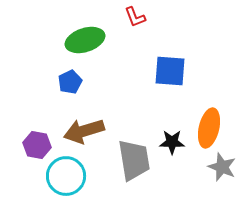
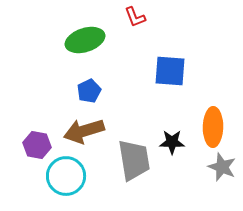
blue pentagon: moved 19 px right, 9 px down
orange ellipse: moved 4 px right, 1 px up; rotated 12 degrees counterclockwise
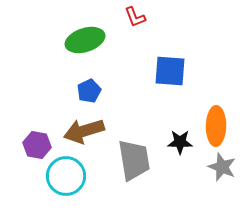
orange ellipse: moved 3 px right, 1 px up
black star: moved 8 px right
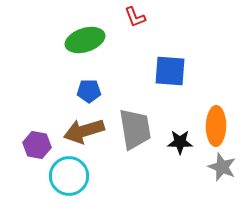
blue pentagon: rotated 25 degrees clockwise
gray trapezoid: moved 1 px right, 31 px up
cyan circle: moved 3 px right
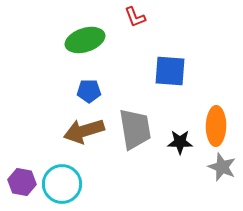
purple hexagon: moved 15 px left, 37 px down
cyan circle: moved 7 px left, 8 px down
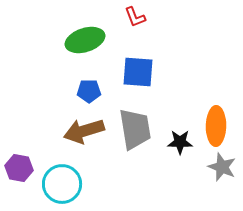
blue square: moved 32 px left, 1 px down
purple hexagon: moved 3 px left, 14 px up
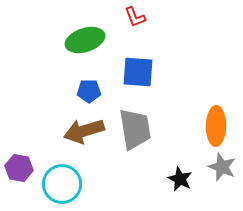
black star: moved 37 px down; rotated 25 degrees clockwise
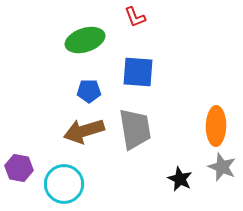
cyan circle: moved 2 px right
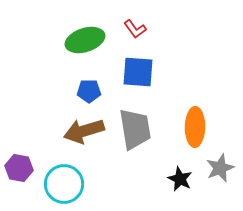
red L-shape: moved 12 px down; rotated 15 degrees counterclockwise
orange ellipse: moved 21 px left, 1 px down
gray star: moved 2 px left, 1 px down; rotated 28 degrees clockwise
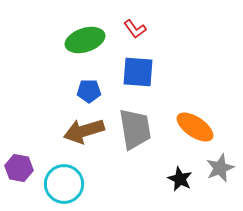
orange ellipse: rotated 57 degrees counterclockwise
